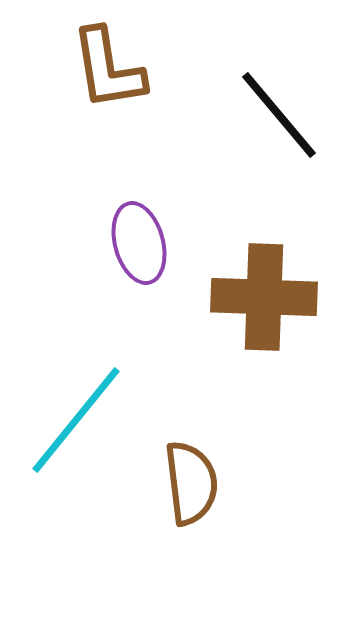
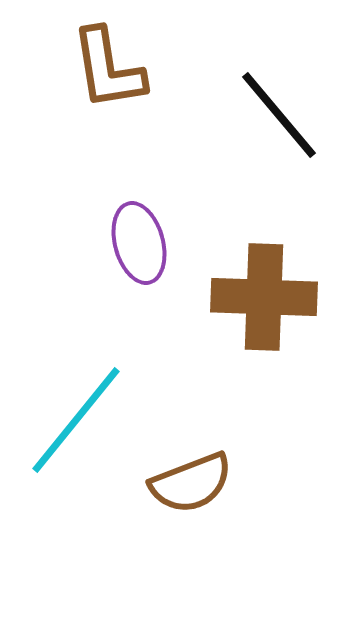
brown semicircle: rotated 76 degrees clockwise
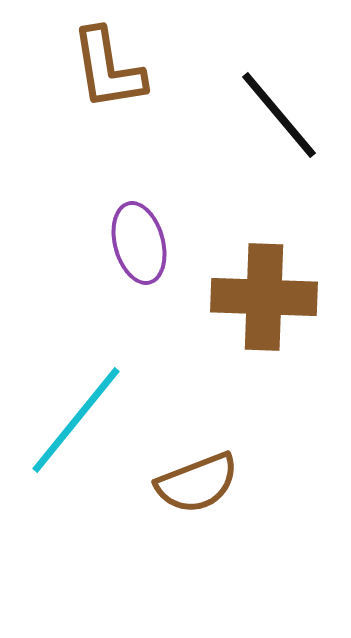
brown semicircle: moved 6 px right
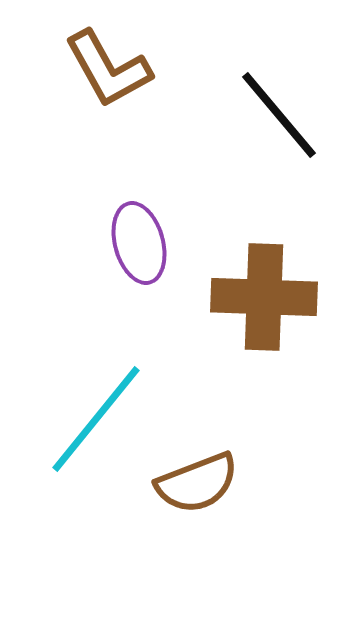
brown L-shape: rotated 20 degrees counterclockwise
cyan line: moved 20 px right, 1 px up
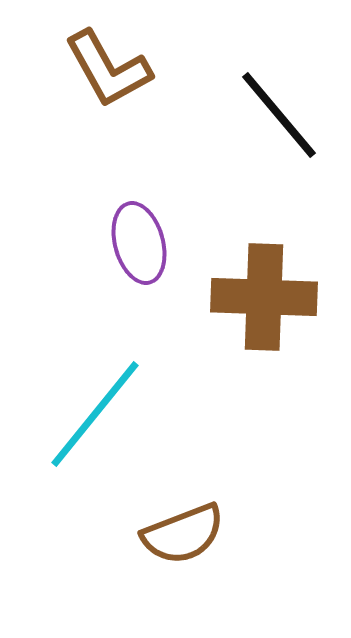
cyan line: moved 1 px left, 5 px up
brown semicircle: moved 14 px left, 51 px down
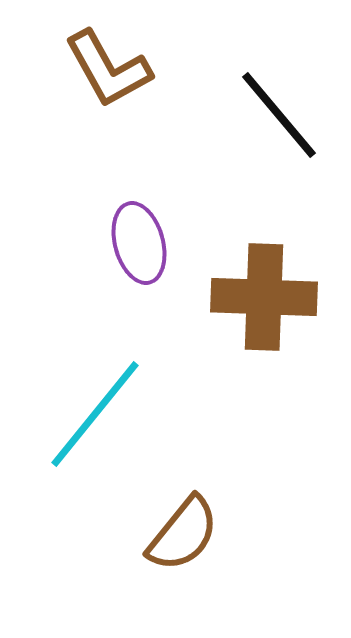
brown semicircle: rotated 30 degrees counterclockwise
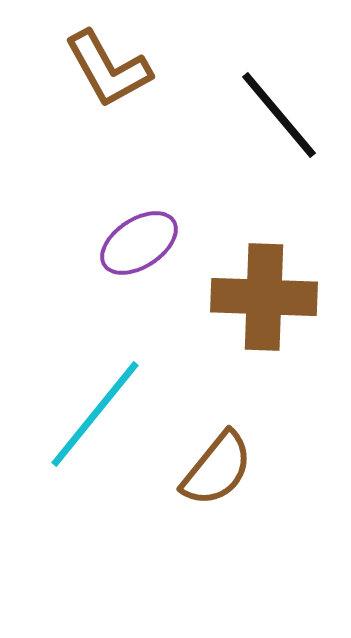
purple ellipse: rotated 72 degrees clockwise
brown semicircle: moved 34 px right, 65 px up
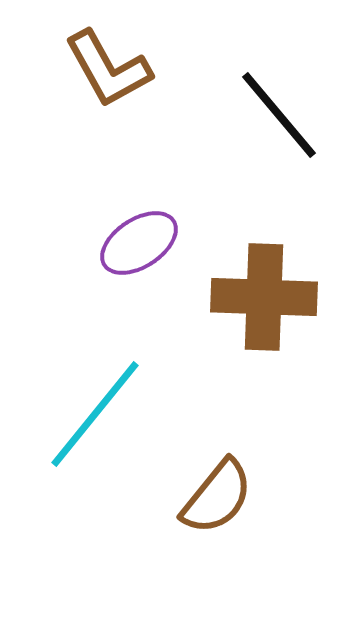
brown semicircle: moved 28 px down
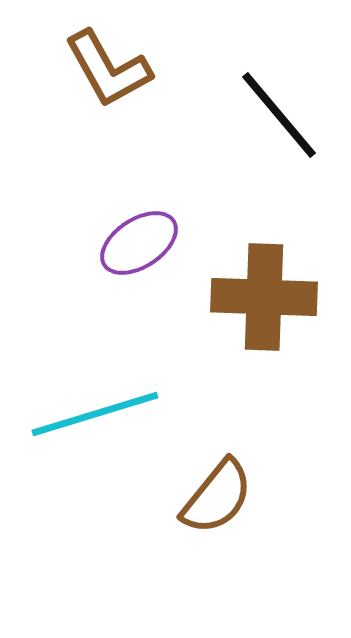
cyan line: rotated 34 degrees clockwise
